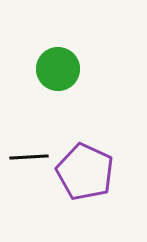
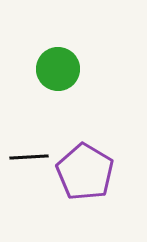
purple pentagon: rotated 6 degrees clockwise
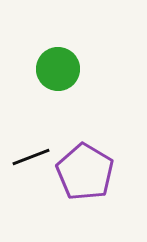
black line: moved 2 px right; rotated 18 degrees counterclockwise
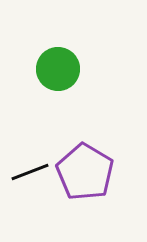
black line: moved 1 px left, 15 px down
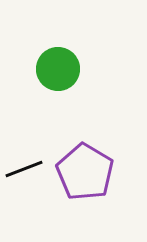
black line: moved 6 px left, 3 px up
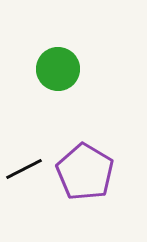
black line: rotated 6 degrees counterclockwise
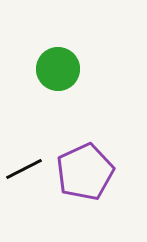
purple pentagon: rotated 16 degrees clockwise
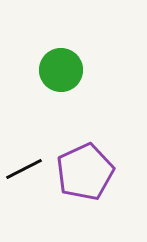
green circle: moved 3 px right, 1 px down
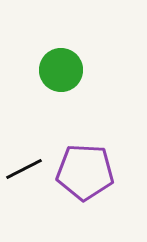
purple pentagon: rotated 28 degrees clockwise
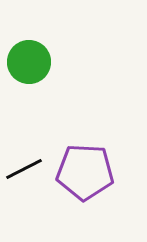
green circle: moved 32 px left, 8 px up
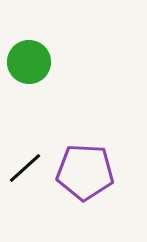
black line: moved 1 px right, 1 px up; rotated 15 degrees counterclockwise
